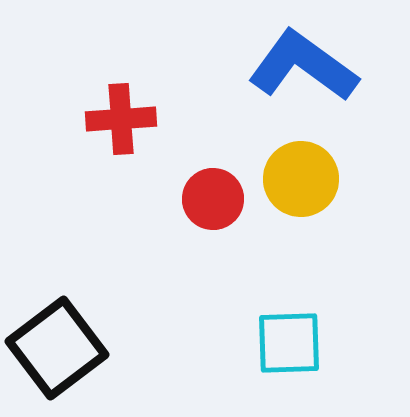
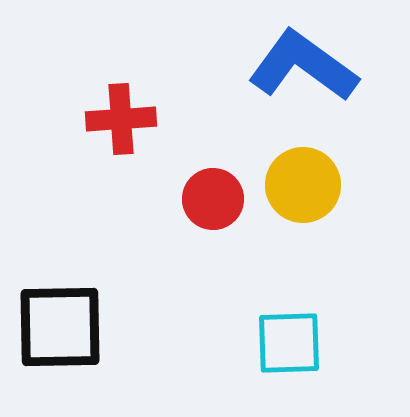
yellow circle: moved 2 px right, 6 px down
black square: moved 3 px right, 21 px up; rotated 36 degrees clockwise
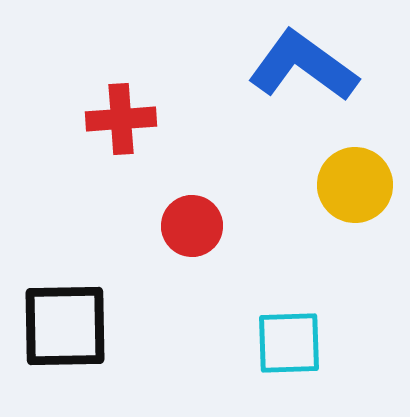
yellow circle: moved 52 px right
red circle: moved 21 px left, 27 px down
black square: moved 5 px right, 1 px up
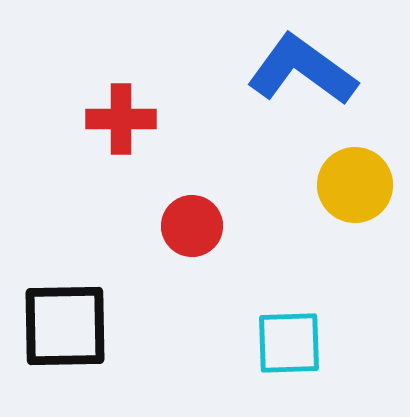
blue L-shape: moved 1 px left, 4 px down
red cross: rotated 4 degrees clockwise
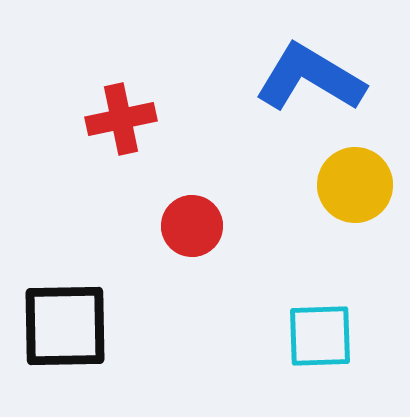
blue L-shape: moved 8 px right, 8 px down; rotated 5 degrees counterclockwise
red cross: rotated 12 degrees counterclockwise
cyan square: moved 31 px right, 7 px up
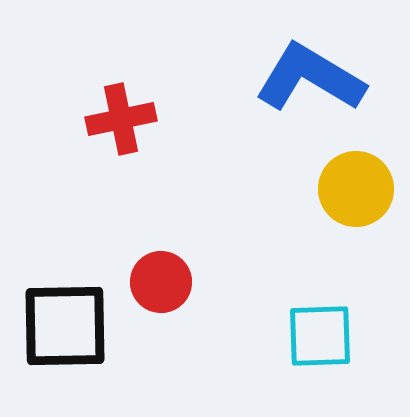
yellow circle: moved 1 px right, 4 px down
red circle: moved 31 px left, 56 px down
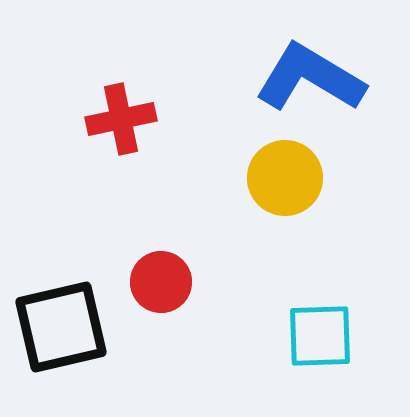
yellow circle: moved 71 px left, 11 px up
black square: moved 4 px left, 1 px down; rotated 12 degrees counterclockwise
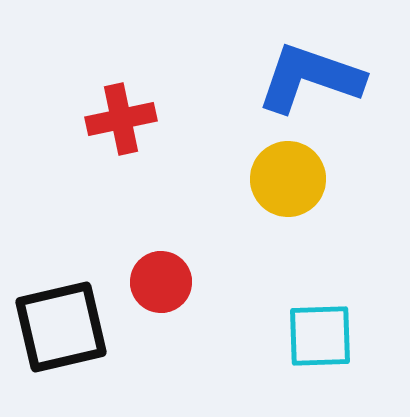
blue L-shape: rotated 12 degrees counterclockwise
yellow circle: moved 3 px right, 1 px down
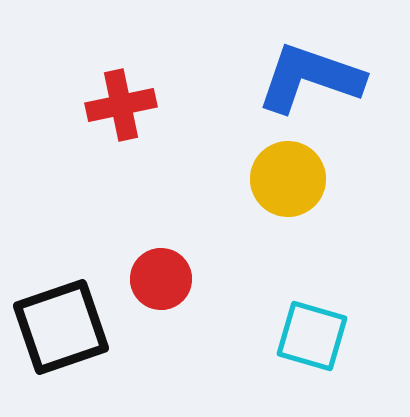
red cross: moved 14 px up
red circle: moved 3 px up
black square: rotated 6 degrees counterclockwise
cyan square: moved 8 px left; rotated 18 degrees clockwise
